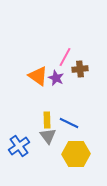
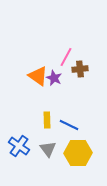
pink line: moved 1 px right
purple star: moved 2 px left
blue line: moved 2 px down
gray triangle: moved 13 px down
blue cross: rotated 20 degrees counterclockwise
yellow hexagon: moved 2 px right, 1 px up
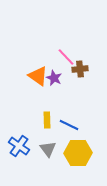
pink line: rotated 72 degrees counterclockwise
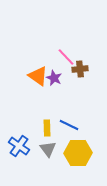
yellow rectangle: moved 8 px down
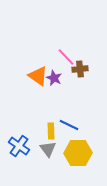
yellow rectangle: moved 4 px right, 3 px down
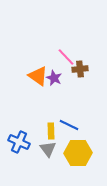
blue cross: moved 4 px up; rotated 10 degrees counterclockwise
